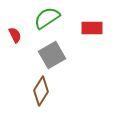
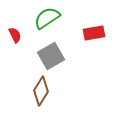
red rectangle: moved 2 px right, 5 px down; rotated 10 degrees counterclockwise
gray square: moved 1 px left, 1 px down
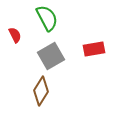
green semicircle: rotated 96 degrees clockwise
red rectangle: moved 16 px down
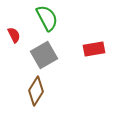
red semicircle: moved 1 px left
gray square: moved 7 px left, 1 px up
brown diamond: moved 5 px left
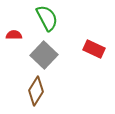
red semicircle: rotated 63 degrees counterclockwise
red rectangle: rotated 35 degrees clockwise
gray square: rotated 16 degrees counterclockwise
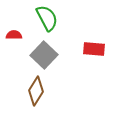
red rectangle: rotated 20 degrees counterclockwise
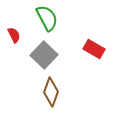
red semicircle: rotated 63 degrees clockwise
red rectangle: rotated 25 degrees clockwise
brown diamond: moved 15 px right, 1 px down; rotated 12 degrees counterclockwise
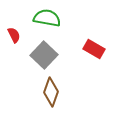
green semicircle: rotated 52 degrees counterclockwise
